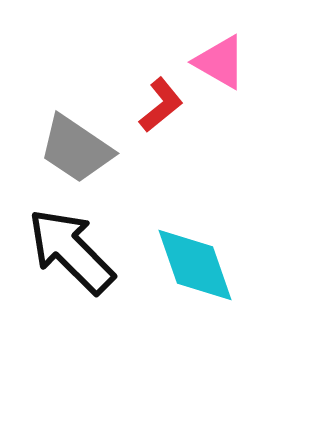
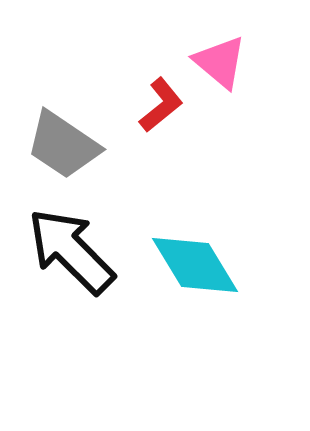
pink triangle: rotated 10 degrees clockwise
gray trapezoid: moved 13 px left, 4 px up
cyan diamond: rotated 12 degrees counterclockwise
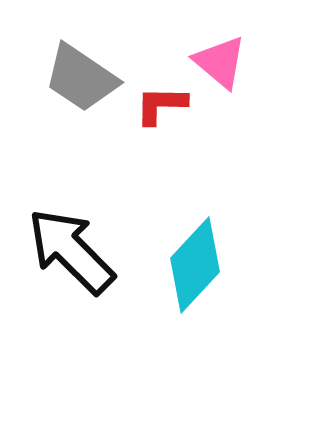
red L-shape: rotated 140 degrees counterclockwise
gray trapezoid: moved 18 px right, 67 px up
cyan diamond: rotated 74 degrees clockwise
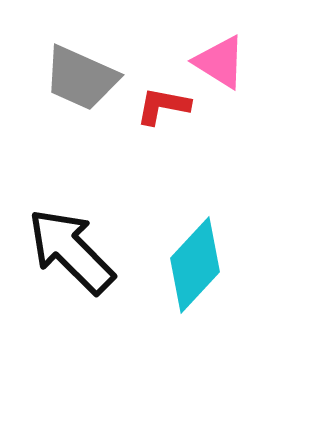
pink triangle: rotated 8 degrees counterclockwise
gray trapezoid: rotated 10 degrees counterclockwise
red L-shape: moved 2 px right, 1 px down; rotated 10 degrees clockwise
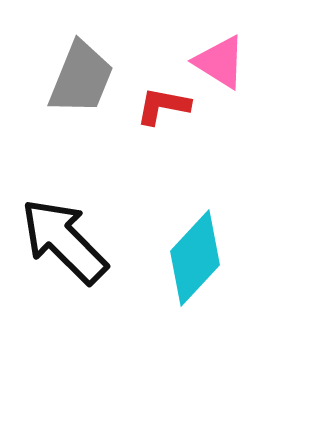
gray trapezoid: rotated 92 degrees counterclockwise
black arrow: moved 7 px left, 10 px up
cyan diamond: moved 7 px up
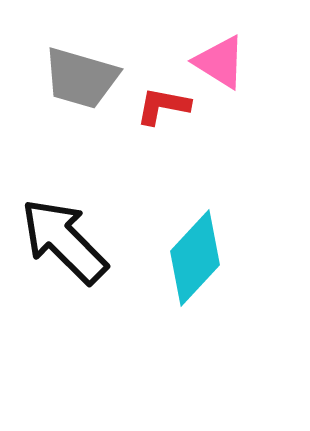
gray trapezoid: rotated 84 degrees clockwise
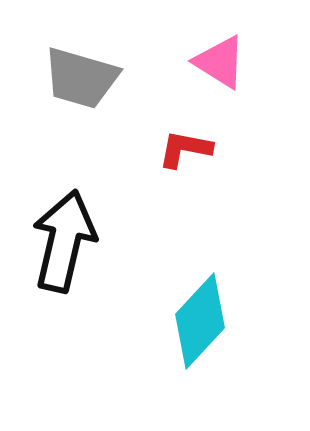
red L-shape: moved 22 px right, 43 px down
black arrow: rotated 58 degrees clockwise
cyan diamond: moved 5 px right, 63 px down
